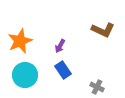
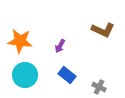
orange star: rotated 30 degrees clockwise
blue rectangle: moved 4 px right, 5 px down; rotated 18 degrees counterclockwise
gray cross: moved 2 px right
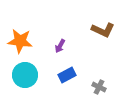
blue rectangle: rotated 66 degrees counterclockwise
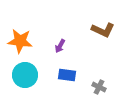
blue rectangle: rotated 36 degrees clockwise
